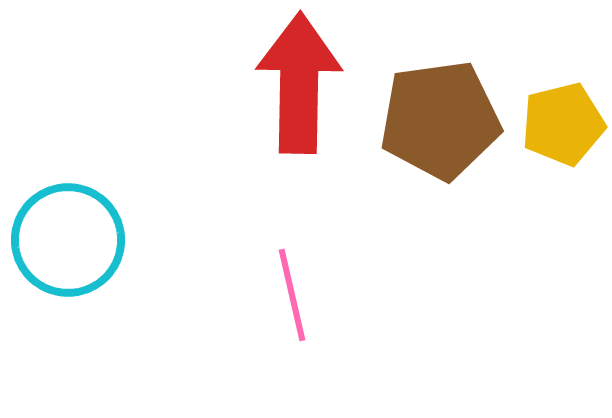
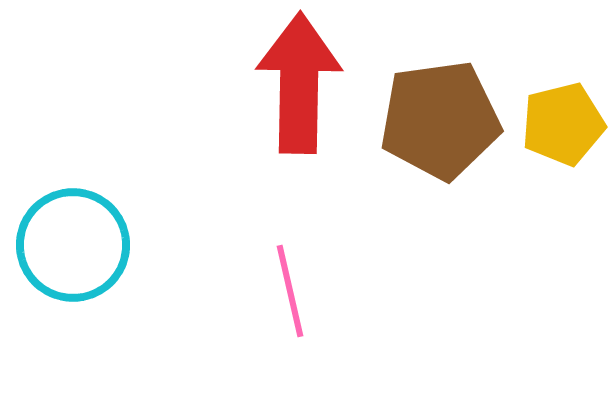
cyan circle: moved 5 px right, 5 px down
pink line: moved 2 px left, 4 px up
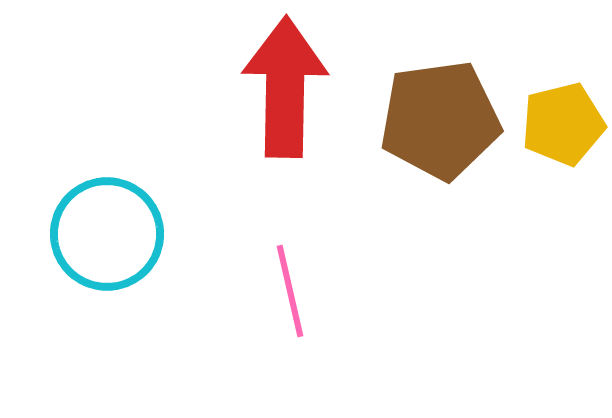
red arrow: moved 14 px left, 4 px down
cyan circle: moved 34 px right, 11 px up
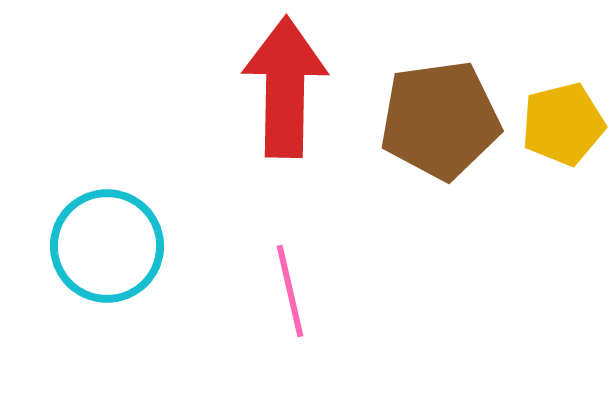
cyan circle: moved 12 px down
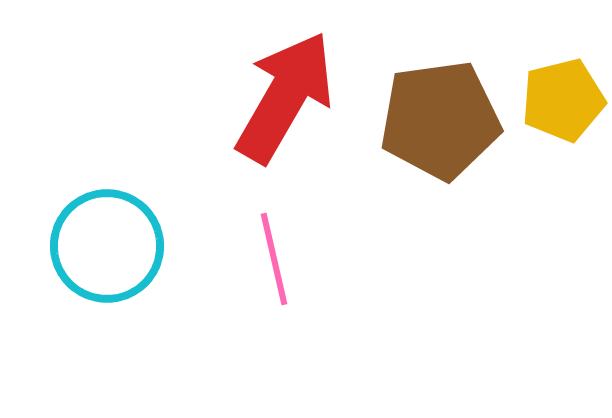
red arrow: moved 10 px down; rotated 29 degrees clockwise
yellow pentagon: moved 24 px up
pink line: moved 16 px left, 32 px up
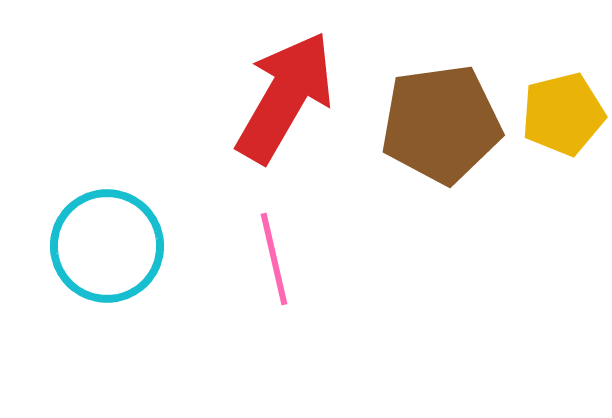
yellow pentagon: moved 14 px down
brown pentagon: moved 1 px right, 4 px down
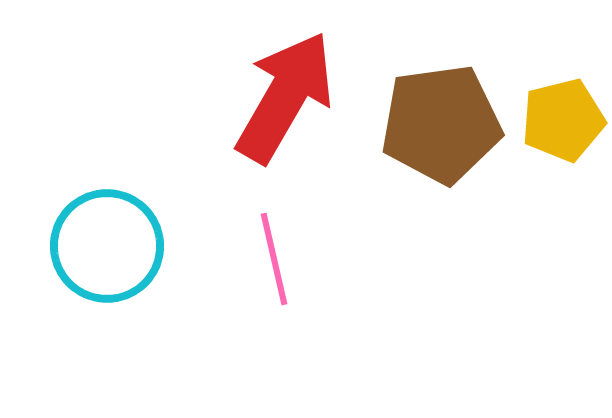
yellow pentagon: moved 6 px down
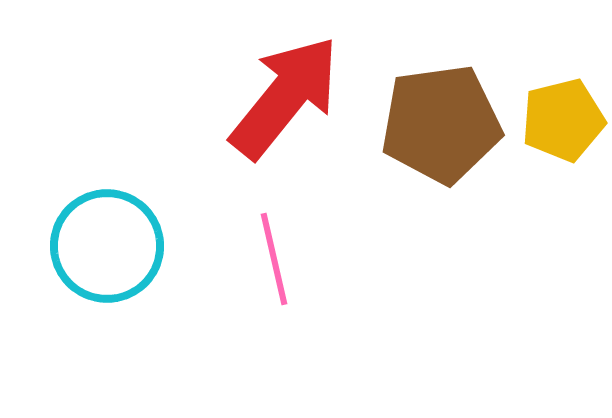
red arrow: rotated 9 degrees clockwise
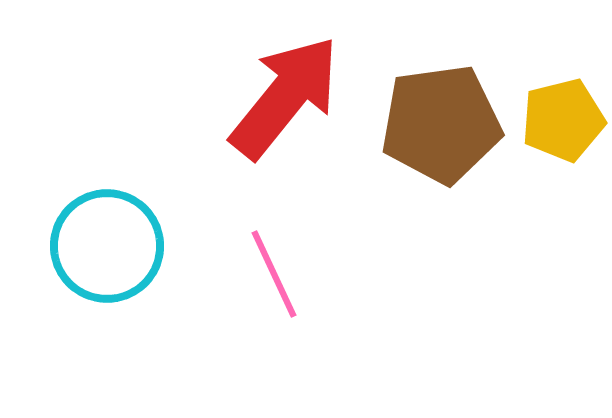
pink line: moved 15 px down; rotated 12 degrees counterclockwise
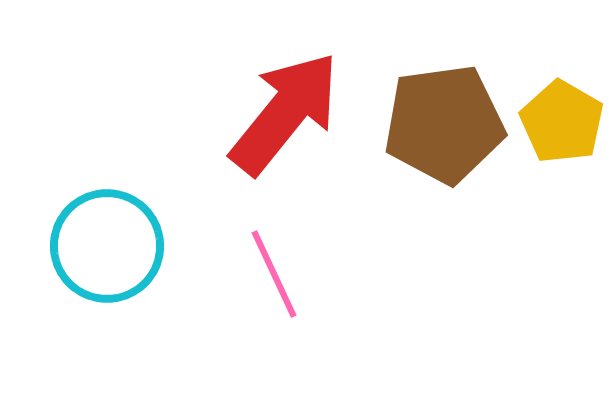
red arrow: moved 16 px down
yellow pentagon: moved 1 px left, 2 px down; rotated 28 degrees counterclockwise
brown pentagon: moved 3 px right
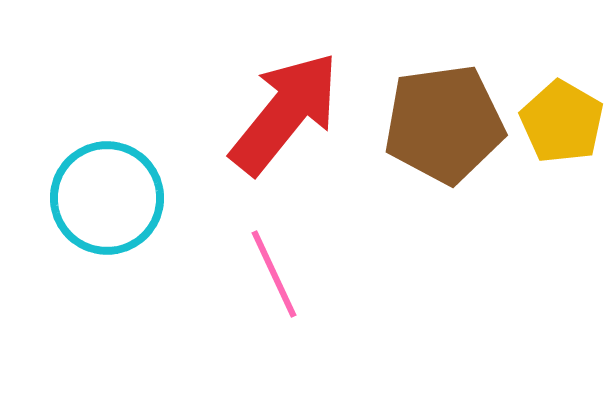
cyan circle: moved 48 px up
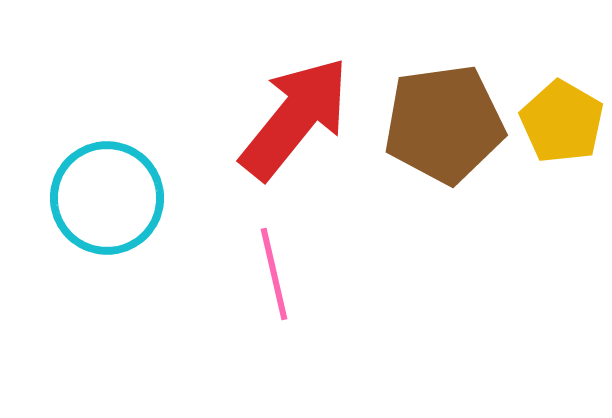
red arrow: moved 10 px right, 5 px down
pink line: rotated 12 degrees clockwise
